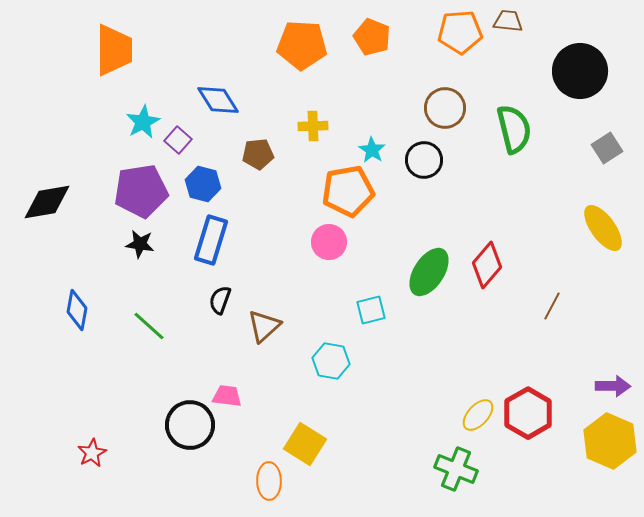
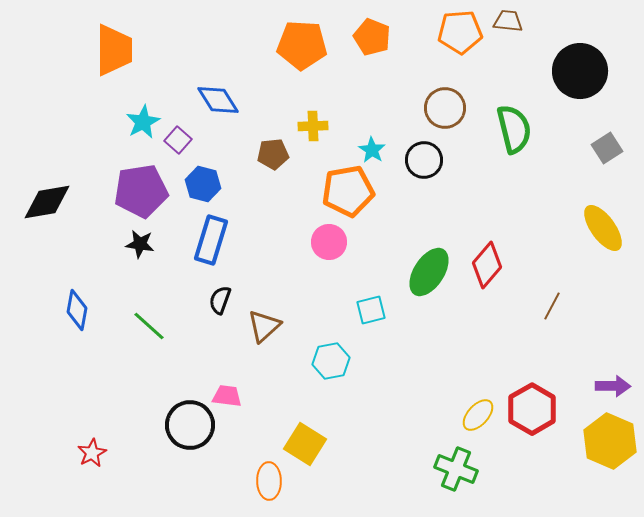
brown pentagon at (258, 154): moved 15 px right
cyan hexagon at (331, 361): rotated 21 degrees counterclockwise
red hexagon at (528, 413): moved 4 px right, 4 px up
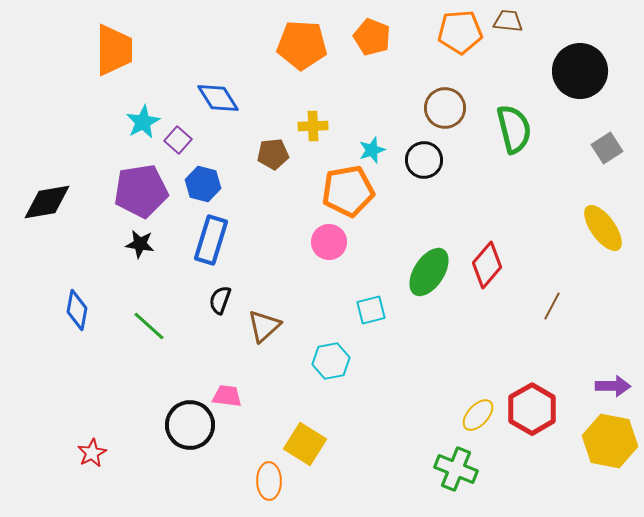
blue diamond at (218, 100): moved 2 px up
cyan star at (372, 150): rotated 20 degrees clockwise
yellow hexagon at (610, 441): rotated 12 degrees counterclockwise
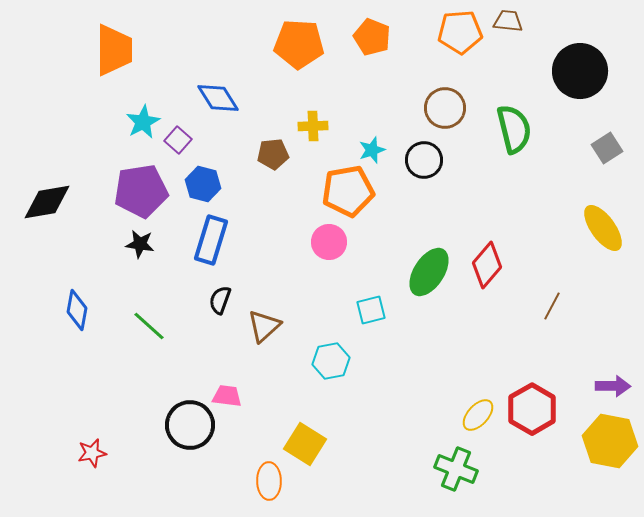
orange pentagon at (302, 45): moved 3 px left, 1 px up
red star at (92, 453): rotated 16 degrees clockwise
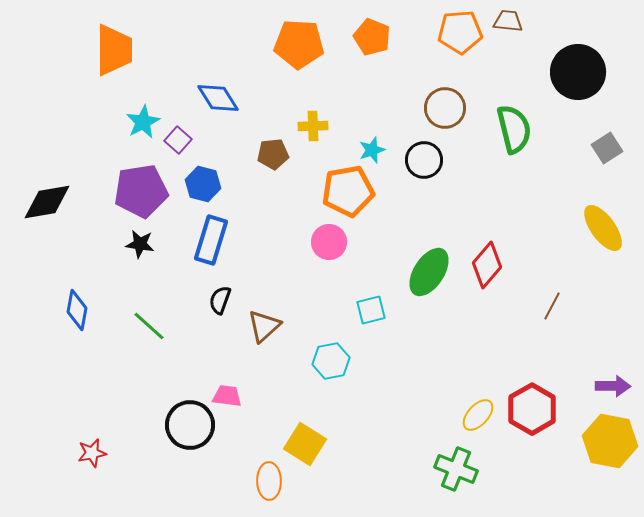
black circle at (580, 71): moved 2 px left, 1 px down
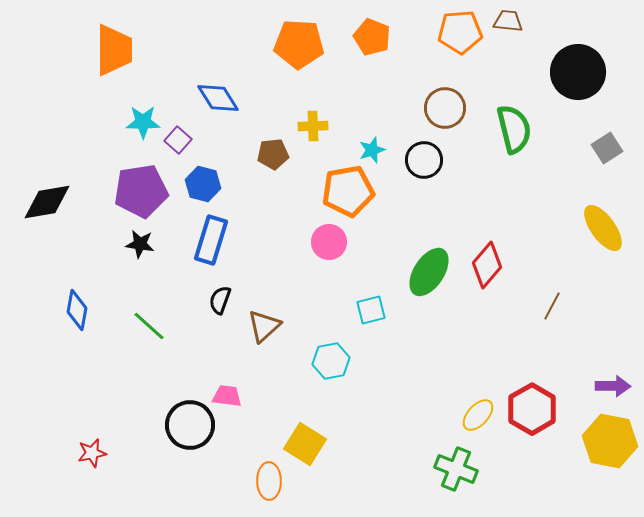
cyan star at (143, 122): rotated 28 degrees clockwise
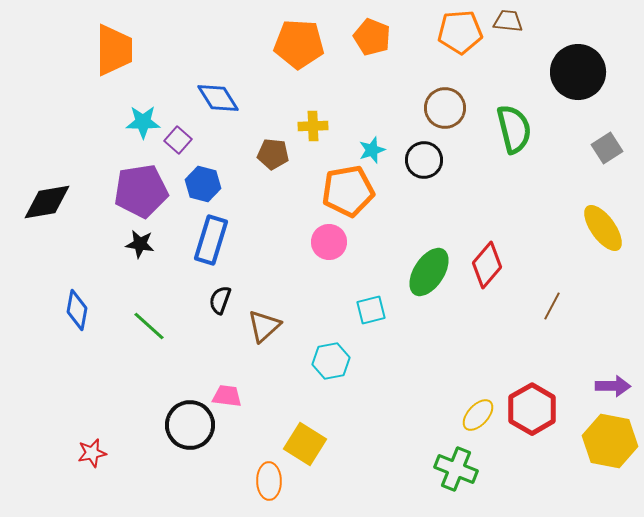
brown pentagon at (273, 154): rotated 12 degrees clockwise
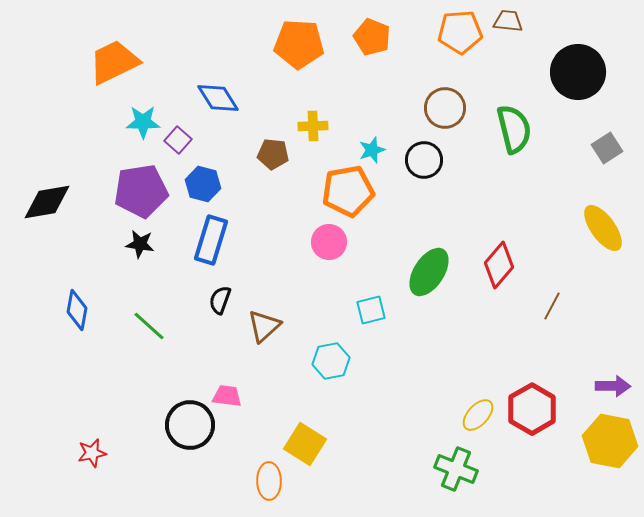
orange trapezoid at (114, 50): moved 12 px down; rotated 116 degrees counterclockwise
red diamond at (487, 265): moved 12 px right
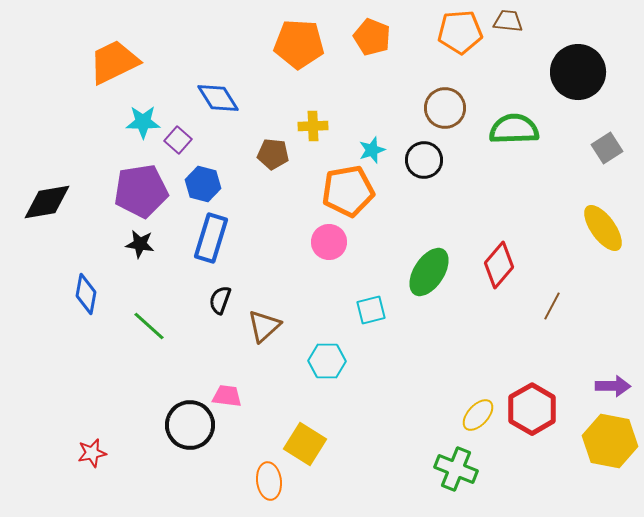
green semicircle at (514, 129): rotated 78 degrees counterclockwise
blue rectangle at (211, 240): moved 2 px up
blue diamond at (77, 310): moved 9 px right, 16 px up
cyan hexagon at (331, 361): moved 4 px left; rotated 12 degrees clockwise
orange ellipse at (269, 481): rotated 6 degrees counterclockwise
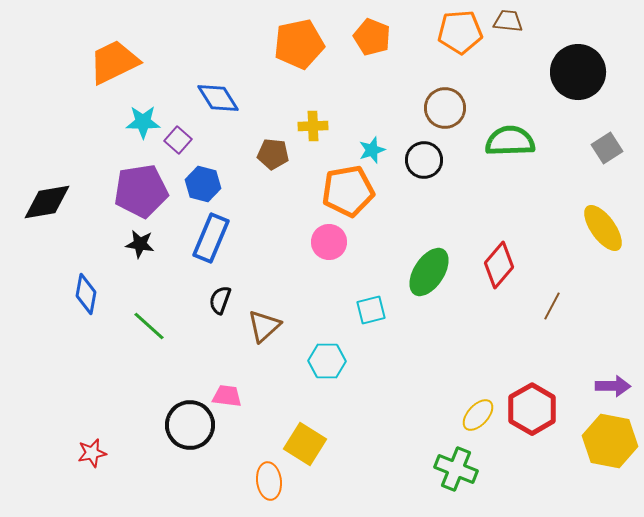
orange pentagon at (299, 44): rotated 15 degrees counterclockwise
green semicircle at (514, 129): moved 4 px left, 12 px down
blue rectangle at (211, 238): rotated 6 degrees clockwise
